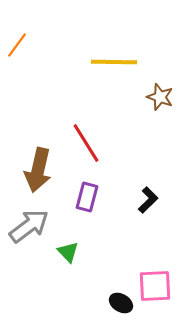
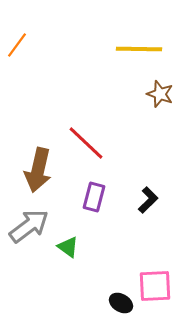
yellow line: moved 25 px right, 13 px up
brown star: moved 3 px up
red line: rotated 15 degrees counterclockwise
purple rectangle: moved 7 px right
green triangle: moved 5 px up; rotated 10 degrees counterclockwise
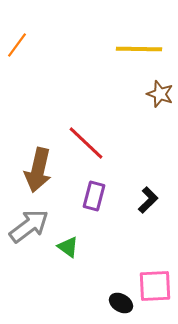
purple rectangle: moved 1 px up
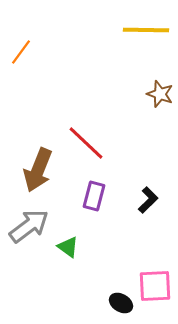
orange line: moved 4 px right, 7 px down
yellow line: moved 7 px right, 19 px up
brown arrow: rotated 9 degrees clockwise
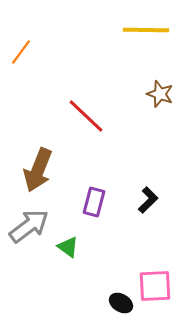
red line: moved 27 px up
purple rectangle: moved 6 px down
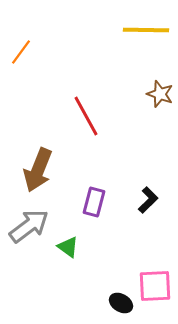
red line: rotated 18 degrees clockwise
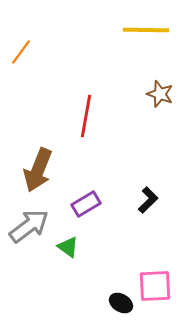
red line: rotated 39 degrees clockwise
purple rectangle: moved 8 px left, 2 px down; rotated 44 degrees clockwise
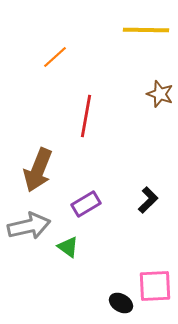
orange line: moved 34 px right, 5 px down; rotated 12 degrees clockwise
gray arrow: rotated 24 degrees clockwise
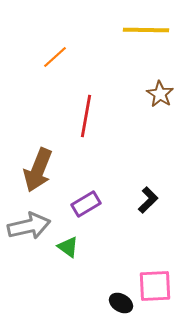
brown star: rotated 12 degrees clockwise
